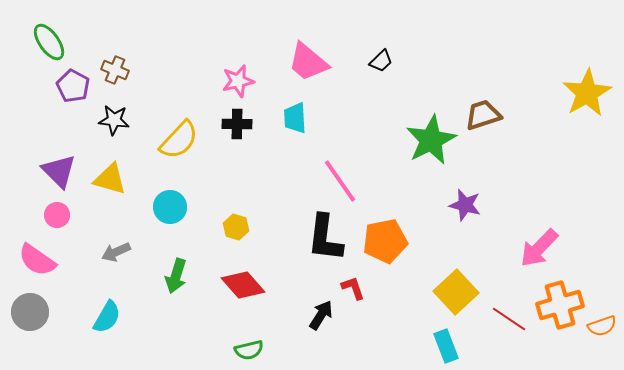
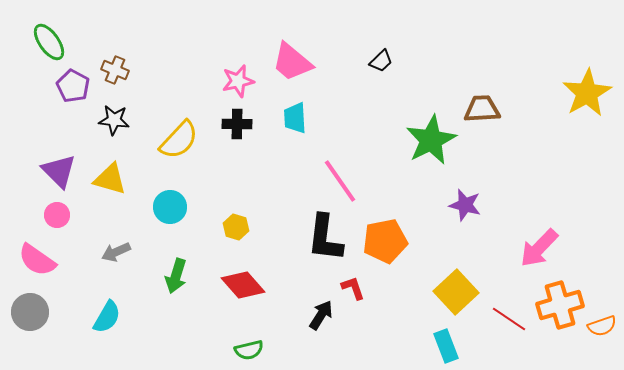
pink trapezoid: moved 16 px left
brown trapezoid: moved 1 px left, 6 px up; rotated 15 degrees clockwise
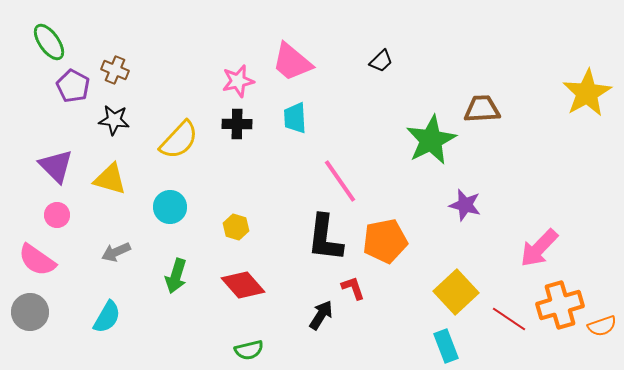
purple triangle: moved 3 px left, 5 px up
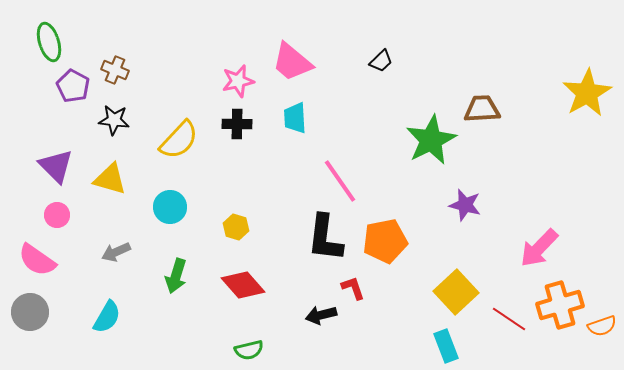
green ellipse: rotated 18 degrees clockwise
black arrow: rotated 136 degrees counterclockwise
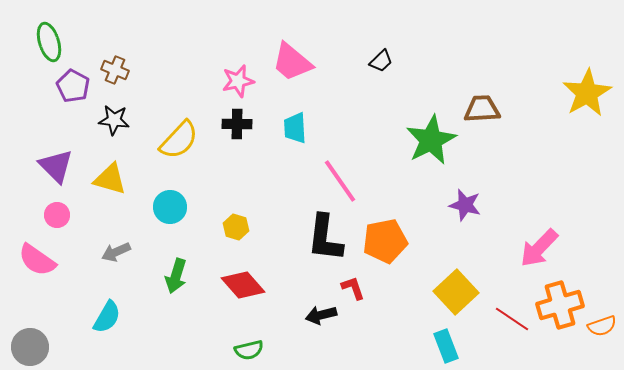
cyan trapezoid: moved 10 px down
gray circle: moved 35 px down
red line: moved 3 px right
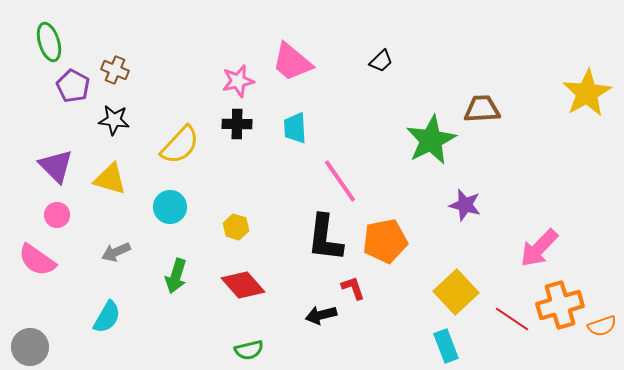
yellow semicircle: moved 1 px right, 5 px down
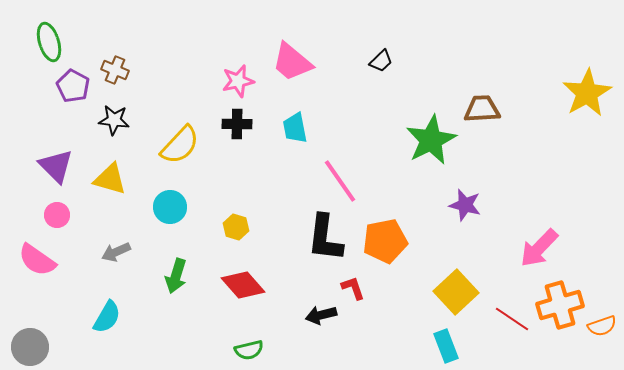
cyan trapezoid: rotated 8 degrees counterclockwise
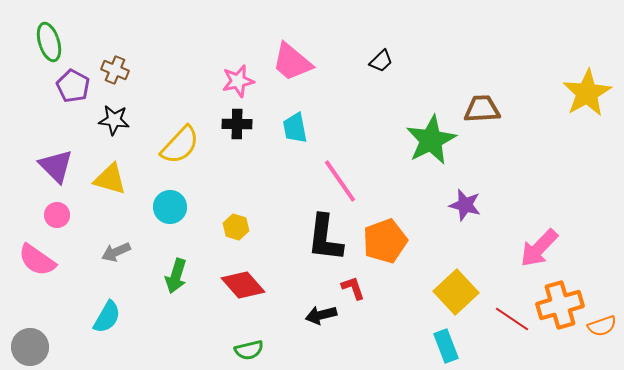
orange pentagon: rotated 9 degrees counterclockwise
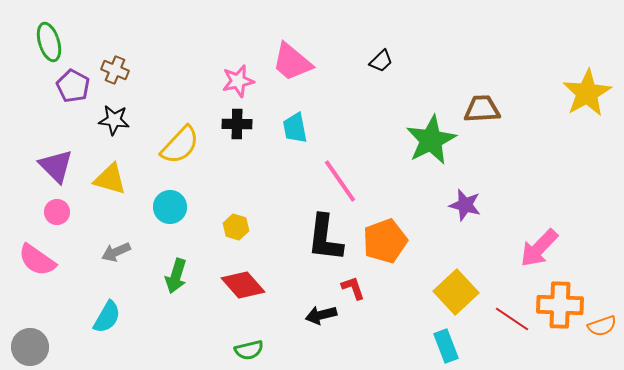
pink circle: moved 3 px up
orange cross: rotated 18 degrees clockwise
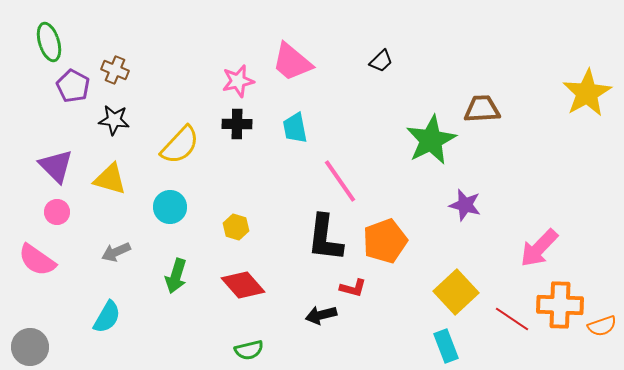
red L-shape: rotated 124 degrees clockwise
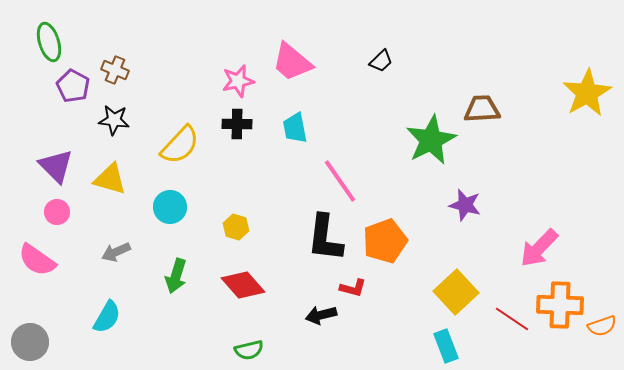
gray circle: moved 5 px up
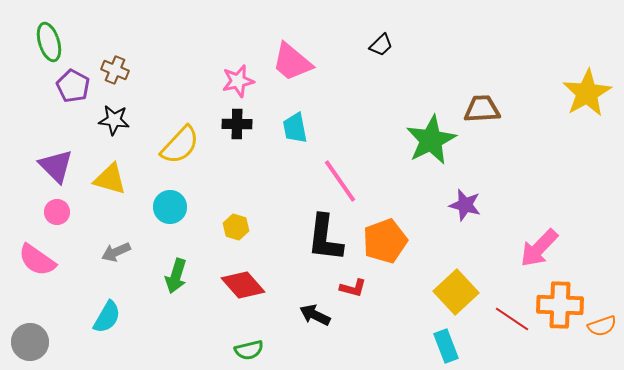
black trapezoid: moved 16 px up
black arrow: moved 6 px left; rotated 40 degrees clockwise
